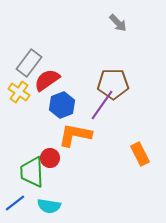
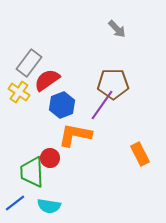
gray arrow: moved 1 px left, 6 px down
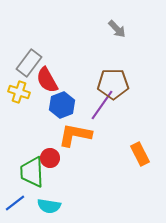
red semicircle: rotated 84 degrees counterclockwise
yellow cross: rotated 15 degrees counterclockwise
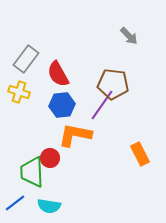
gray arrow: moved 12 px right, 7 px down
gray rectangle: moved 3 px left, 4 px up
red semicircle: moved 11 px right, 6 px up
brown pentagon: rotated 8 degrees clockwise
blue hexagon: rotated 15 degrees clockwise
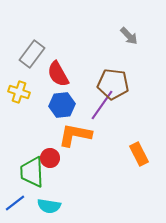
gray rectangle: moved 6 px right, 5 px up
orange rectangle: moved 1 px left
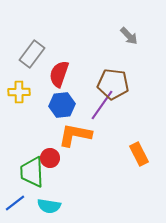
red semicircle: moved 1 px right; rotated 48 degrees clockwise
yellow cross: rotated 20 degrees counterclockwise
